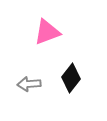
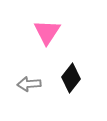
pink triangle: rotated 36 degrees counterclockwise
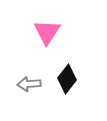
black diamond: moved 4 px left, 1 px down
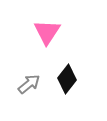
gray arrow: rotated 145 degrees clockwise
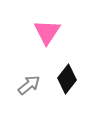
gray arrow: moved 1 px down
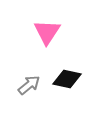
black diamond: rotated 64 degrees clockwise
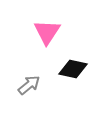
black diamond: moved 6 px right, 10 px up
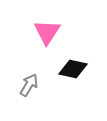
gray arrow: rotated 20 degrees counterclockwise
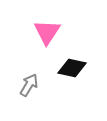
black diamond: moved 1 px left, 1 px up
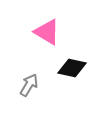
pink triangle: rotated 32 degrees counterclockwise
